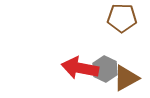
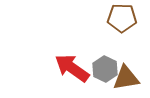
red arrow: moved 8 px left; rotated 24 degrees clockwise
brown triangle: rotated 20 degrees clockwise
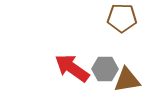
gray hexagon: rotated 25 degrees counterclockwise
brown triangle: moved 1 px right, 2 px down
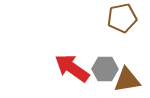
brown pentagon: rotated 12 degrees counterclockwise
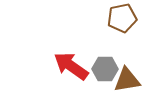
red arrow: moved 1 px left, 2 px up
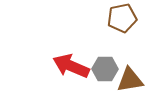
red arrow: rotated 12 degrees counterclockwise
brown triangle: moved 3 px right
